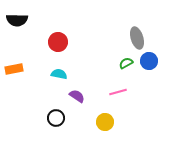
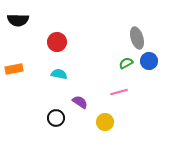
black semicircle: moved 1 px right
red circle: moved 1 px left
pink line: moved 1 px right
purple semicircle: moved 3 px right, 6 px down
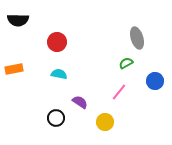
blue circle: moved 6 px right, 20 px down
pink line: rotated 36 degrees counterclockwise
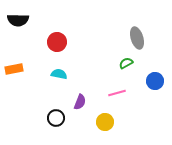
pink line: moved 2 px left, 1 px down; rotated 36 degrees clockwise
purple semicircle: rotated 77 degrees clockwise
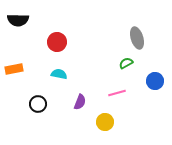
black circle: moved 18 px left, 14 px up
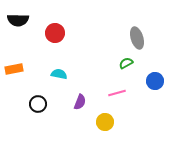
red circle: moved 2 px left, 9 px up
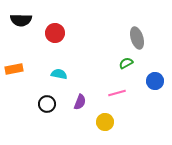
black semicircle: moved 3 px right
black circle: moved 9 px right
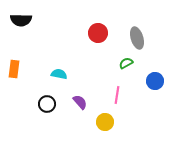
red circle: moved 43 px right
orange rectangle: rotated 72 degrees counterclockwise
pink line: moved 2 px down; rotated 66 degrees counterclockwise
purple semicircle: rotated 63 degrees counterclockwise
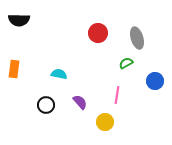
black semicircle: moved 2 px left
black circle: moved 1 px left, 1 px down
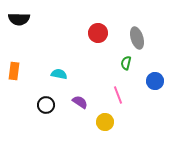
black semicircle: moved 1 px up
green semicircle: rotated 48 degrees counterclockwise
orange rectangle: moved 2 px down
pink line: moved 1 px right; rotated 30 degrees counterclockwise
purple semicircle: rotated 14 degrees counterclockwise
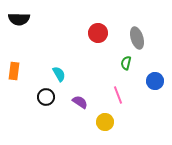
cyan semicircle: rotated 49 degrees clockwise
black circle: moved 8 px up
